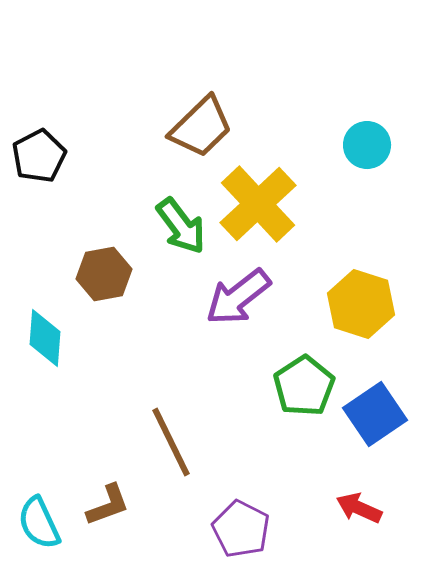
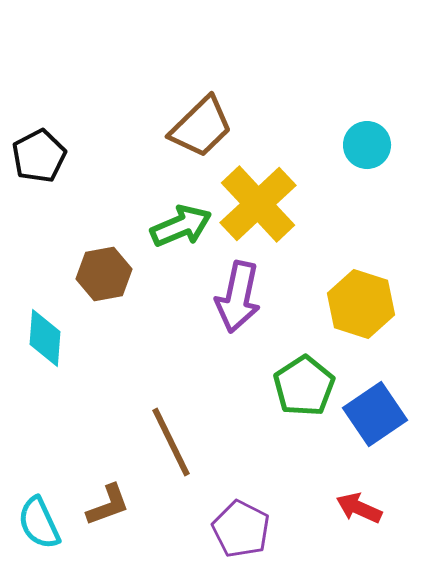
green arrow: rotated 76 degrees counterclockwise
purple arrow: rotated 40 degrees counterclockwise
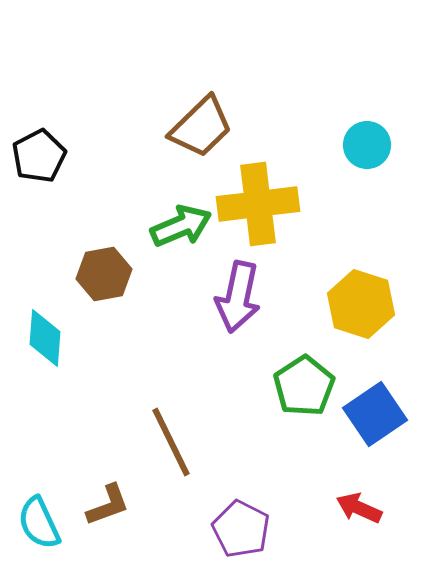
yellow cross: rotated 36 degrees clockwise
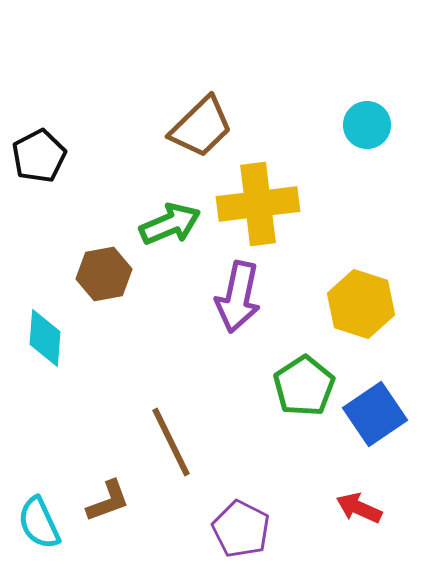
cyan circle: moved 20 px up
green arrow: moved 11 px left, 2 px up
brown L-shape: moved 4 px up
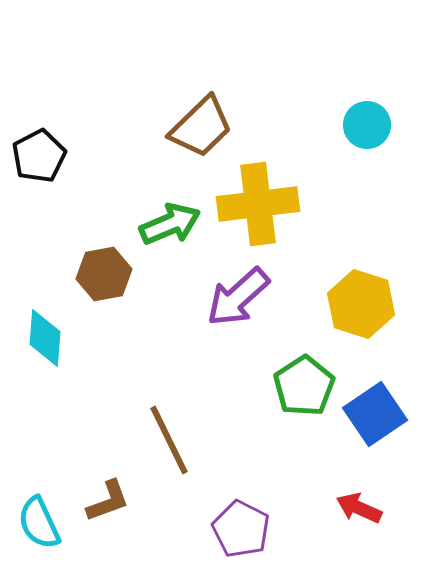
purple arrow: rotated 36 degrees clockwise
brown line: moved 2 px left, 2 px up
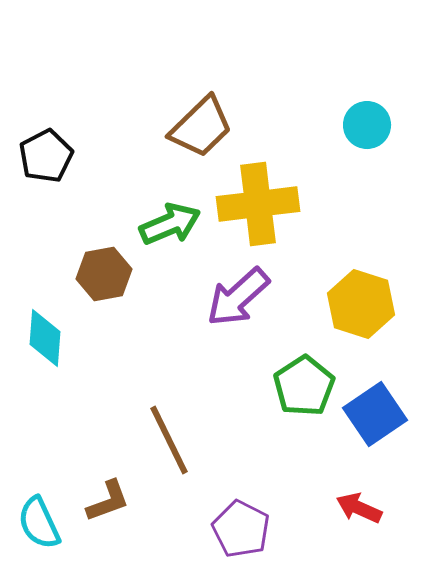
black pentagon: moved 7 px right
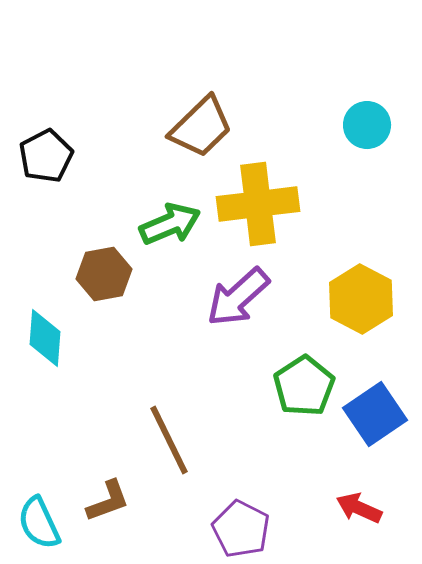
yellow hexagon: moved 5 px up; rotated 10 degrees clockwise
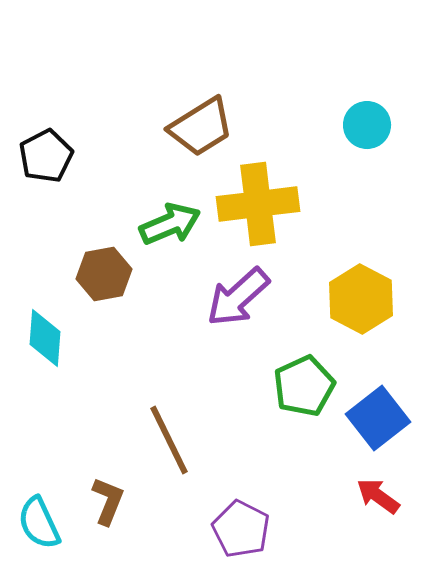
brown trapezoid: rotated 12 degrees clockwise
green pentagon: rotated 8 degrees clockwise
blue square: moved 3 px right, 4 px down; rotated 4 degrees counterclockwise
brown L-shape: rotated 48 degrees counterclockwise
red arrow: moved 19 px right, 12 px up; rotated 12 degrees clockwise
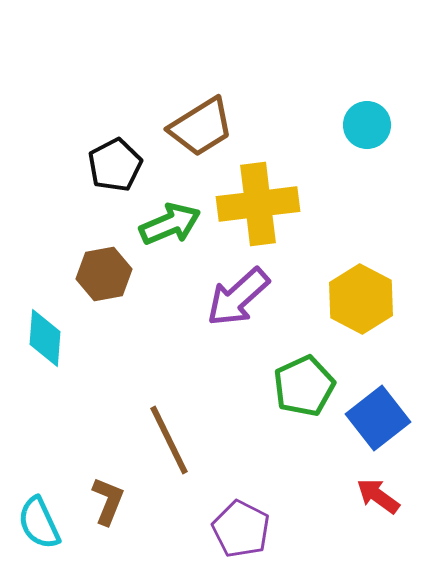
black pentagon: moved 69 px right, 9 px down
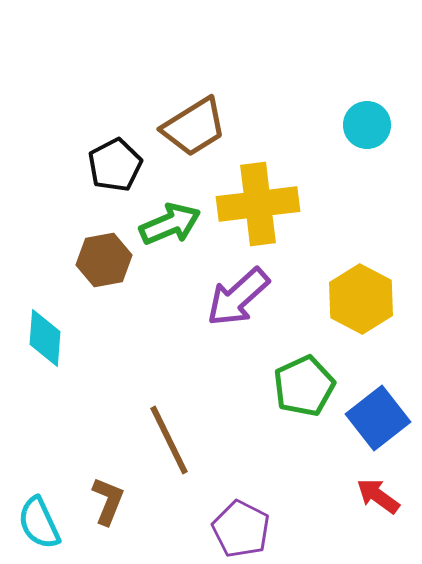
brown trapezoid: moved 7 px left
brown hexagon: moved 14 px up
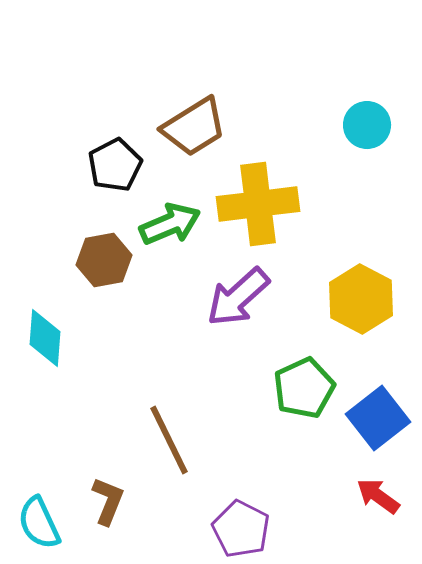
green pentagon: moved 2 px down
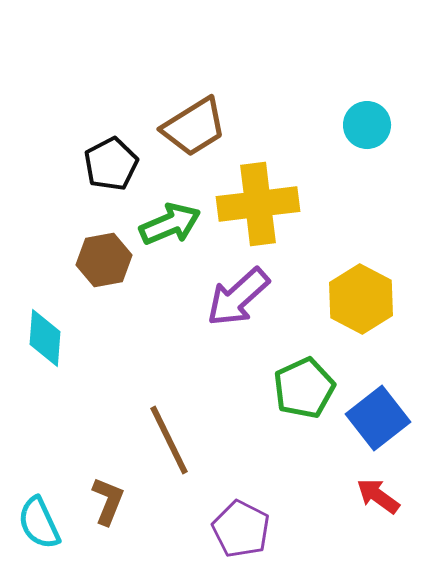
black pentagon: moved 4 px left, 1 px up
